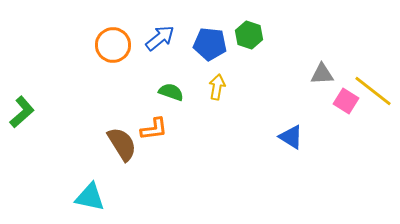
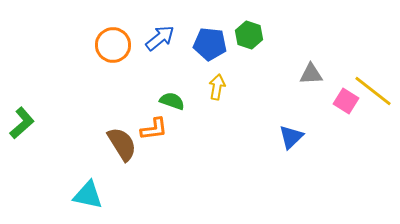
gray triangle: moved 11 px left
green semicircle: moved 1 px right, 9 px down
green L-shape: moved 11 px down
blue triangle: rotated 44 degrees clockwise
cyan triangle: moved 2 px left, 2 px up
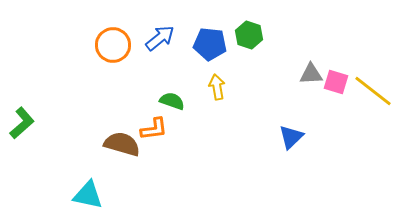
yellow arrow: rotated 20 degrees counterclockwise
pink square: moved 10 px left, 19 px up; rotated 15 degrees counterclockwise
brown semicircle: rotated 42 degrees counterclockwise
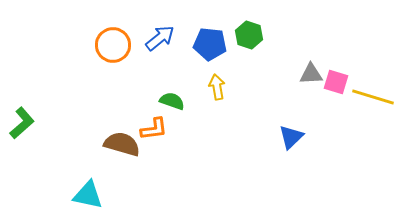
yellow line: moved 6 px down; rotated 21 degrees counterclockwise
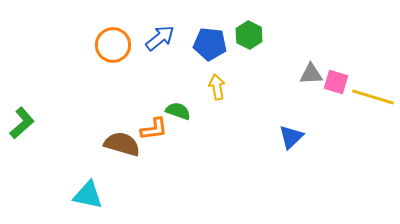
green hexagon: rotated 8 degrees clockwise
green semicircle: moved 6 px right, 10 px down
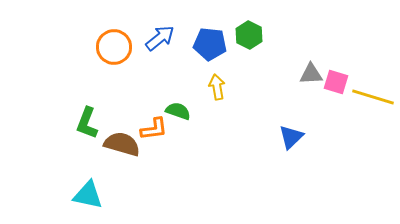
orange circle: moved 1 px right, 2 px down
green L-shape: moved 65 px right; rotated 152 degrees clockwise
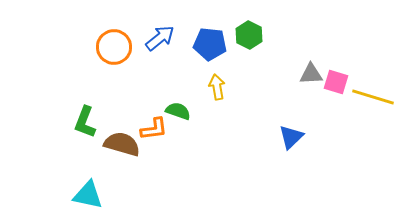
green L-shape: moved 2 px left, 1 px up
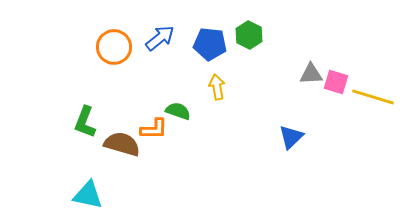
orange L-shape: rotated 8 degrees clockwise
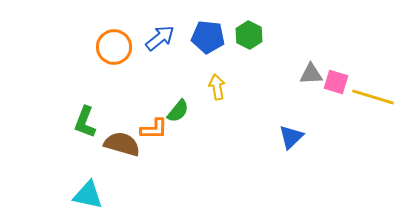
blue pentagon: moved 2 px left, 7 px up
green semicircle: rotated 110 degrees clockwise
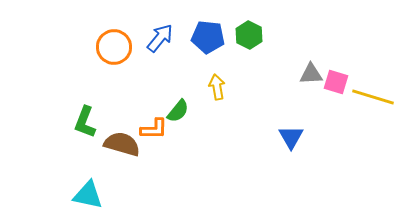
blue arrow: rotated 12 degrees counterclockwise
blue triangle: rotated 16 degrees counterclockwise
